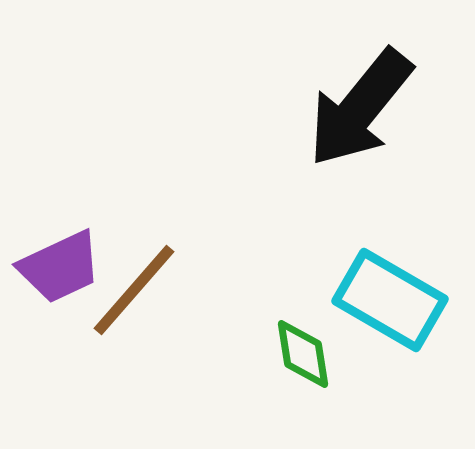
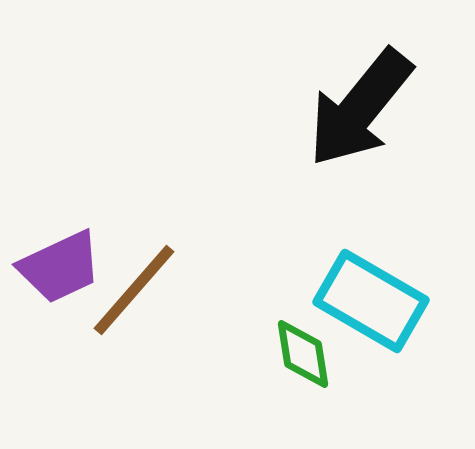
cyan rectangle: moved 19 px left, 1 px down
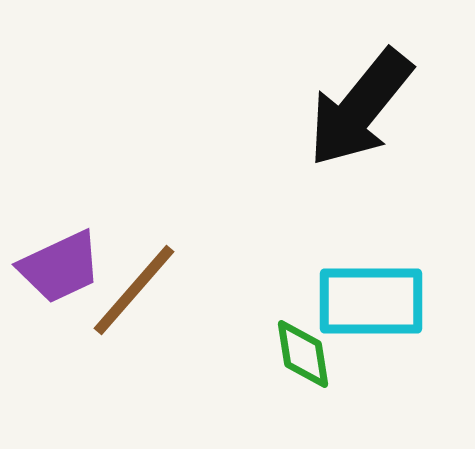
cyan rectangle: rotated 30 degrees counterclockwise
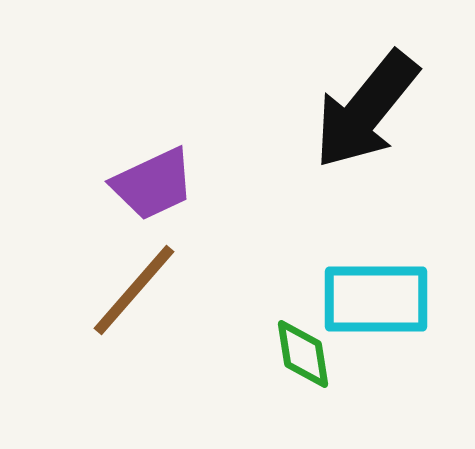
black arrow: moved 6 px right, 2 px down
purple trapezoid: moved 93 px right, 83 px up
cyan rectangle: moved 5 px right, 2 px up
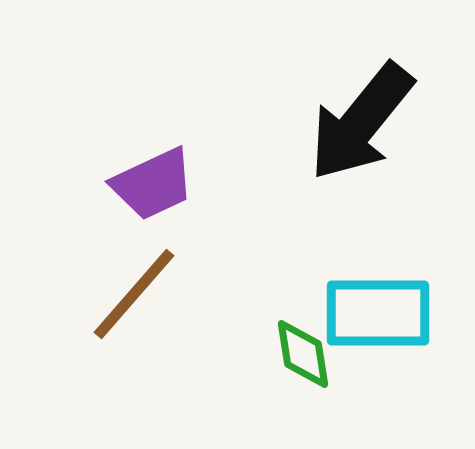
black arrow: moved 5 px left, 12 px down
brown line: moved 4 px down
cyan rectangle: moved 2 px right, 14 px down
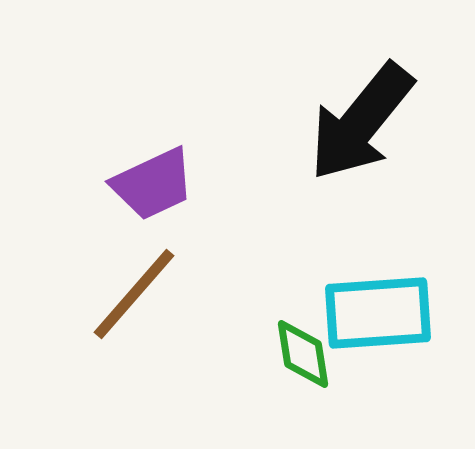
cyan rectangle: rotated 4 degrees counterclockwise
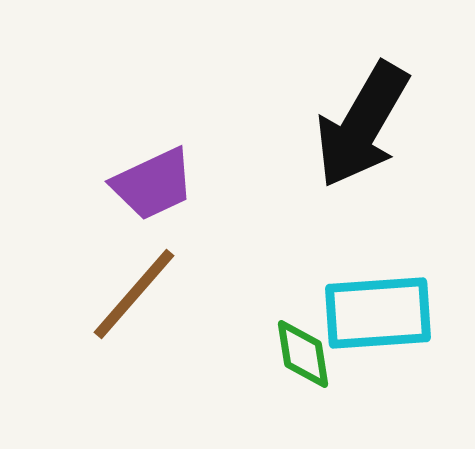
black arrow: moved 1 px right, 3 px down; rotated 9 degrees counterclockwise
